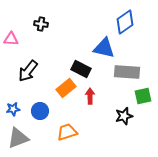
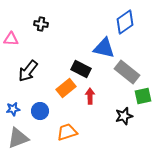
gray rectangle: rotated 35 degrees clockwise
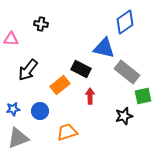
black arrow: moved 1 px up
orange rectangle: moved 6 px left, 3 px up
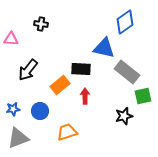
black rectangle: rotated 24 degrees counterclockwise
red arrow: moved 5 px left
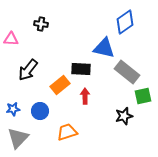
gray triangle: rotated 25 degrees counterclockwise
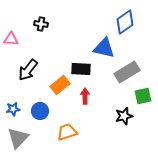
gray rectangle: rotated 70 degrees counterclockwise
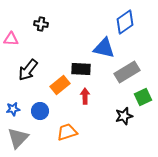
green square: moved 1 px down; rotated 12 degrees counterclockwise
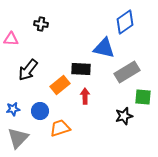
green square: rotated 30 degrees clockwise
orange trapezoid: moved 7 px left, 4 px up
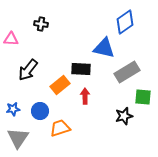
gray triangle: rotated 10 degrees counterclockwise
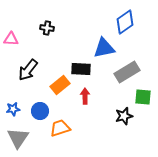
black cross: moved 6 px right, 4 px down
blue triangle: rotated 25 degrees counterclockwise
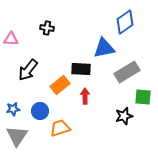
gray triangle: moved 1 px left, 2 px up
